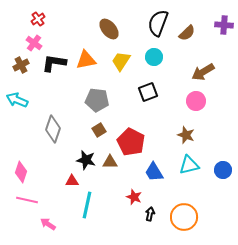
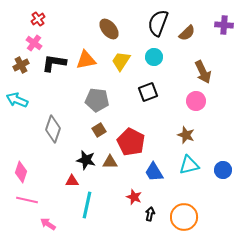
brown arrow: rotated 85 degrees counterclockwise
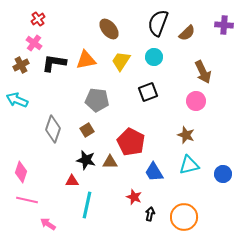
brown square: moved 12 px left
blue circle: moved 4 px down
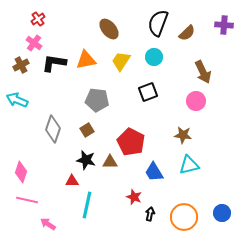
brown star: moved 3 px left; rotated 12 degrees counterclockwise
blue circle: moved 1 px left, 39 px down
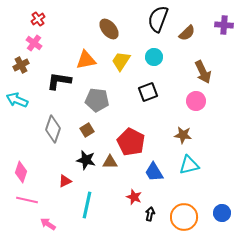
black semicircle: moved 4 px up
black L-shape: moved 5 px right, 18 px down
red triangle: moved 7 px left; rotated 24 degrees counterclockwise
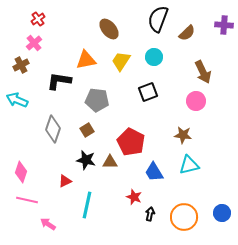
pink cross: rotated 14 degrees clockwise
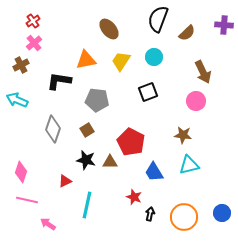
red cross: moved 5 px left, 2 px down
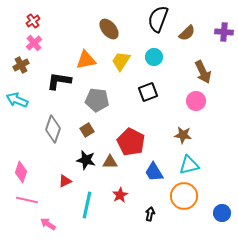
purple cross: moved 7 px down
red star: moved 14 px left, 2 px up; rotated 21 degrees clockwise
orange circle: moved 21 px up
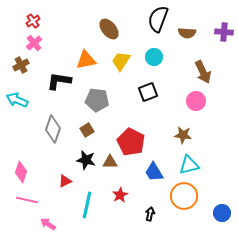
brown semicircle: rotated 48 degrees clockwise
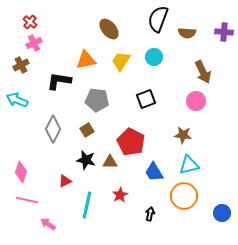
red cross: moved 3 px left, 1 px down; rotated 16 degrees counterclockwise
pink cross: rotated 14 degrees clockwise
black square: moved 2 px left, 7 px down
gray diamond: rotated 8 degrees clockwise
